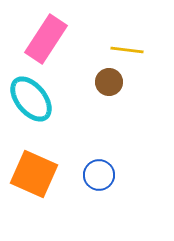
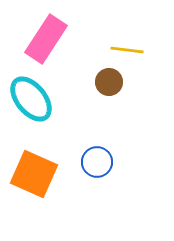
blue circle: moved 2 px left, 13 px up
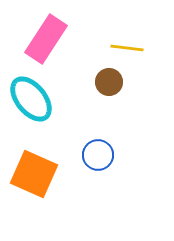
yellow line: moved 2 px up
blue circle: moved 1 px right, 7 px up
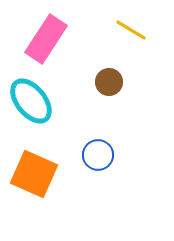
yellow line: moved 4 px right, 18 px up; rotated 24 degrees clockwise
cyan ellipse: moved 2 px down
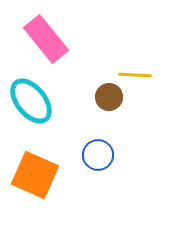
yellow line: moved 4 px right, 45 px down; rotated 28 degrees counterclockwise
pink rectangle: rotated 72 degrees counterclockwise
brown circle: moved 15 px down
orange square: moved 1 px right, 1 px down
